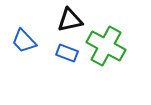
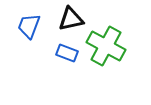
black triangle: moved 1 px right, 1 px up
blue trapezoid: moved 5 px right, 15 px up; rotated 64 degrees clockwise
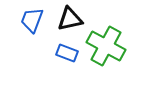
black triangle: moved 1 px left
blue trapezoid: moved 3 px right, 6 px up
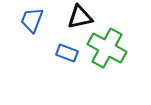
black triangle: moved 10 px right, 2 px up
green cross: moved 1 px right, 2 px down
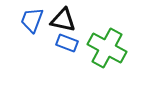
black triangle: moved 17 px left, 3 px down; rotated 24 degrees clockwise
blue rectangle: moved 10 px up
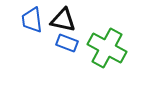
blue trapezoid: rotated 28 degrees counterclockwise
